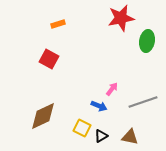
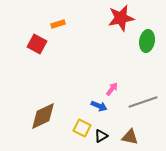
red square: moved 12 px left, 15 px up
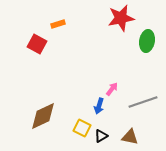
blue arrow: rotated 84 degrees clockwise
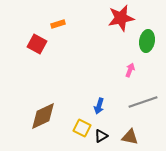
pink arrow: moved 18 px right, 19 px up; rotated 16 degrees counterclockwise
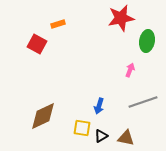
yellow square: rotated 18 degrees counterclockwise
brown triangle: moved 4 px left, 1 px down
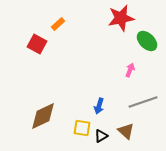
orange rectangle: rotated 24 degrees counterclockwise
green ellipse: rotated 55 degrees counterclockwise
brown triangle: moved 7 px up; rotated 30 degrees clockwise
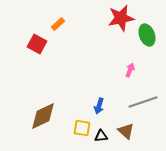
green ellipse: moved 6 px up; rotated 25 degrees clockwise
black triangle: rotated 24 degrees clockwise
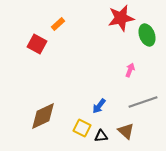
blue arrow: rotated 21 degrees clockwise
yellow square: rotated 18 degrees clockwise
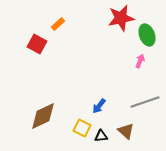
pink arrow: moved 10 px right, 9 px up
gray line: moved 2 px right
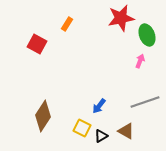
orange rectangle: moved 9 px right; rotated 16 degrees counterclockwise
brown diamond: rotated 32 degrees counterclockwise
brown triangle: rotated 12 degrees counterclockwise
black triangle: rotated 24 degrees counterclockwise
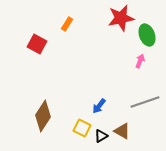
brown triangle: moved 4 px left
